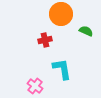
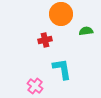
green semicircle: rotated 32 degrees counterclockwise
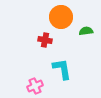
orange circle: moved 3 px down
red cross: rotated 24 degrees clockwise
pink cross: rotated 28 degrees clockwise
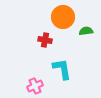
orange circle: moved 2 px right
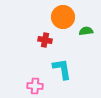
pink cross: rotated 28 degrees clockwise
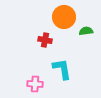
orange circle: moved 1 px right
pink cross: moved 2 px up
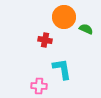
green semicircle: moved 2 px up; rotated 32 degrees clockwise
pink cross: moved 4 px right, 2 px down
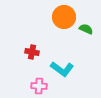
red cross: moved 13 px left, 12 px down
cyan L-shape: rotated 135 degrees clockwise
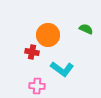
orange circle: moved 16 px left, 18 px down
pink cross: moved 2 px left
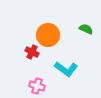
red cross: rotated 16 degrees clockwise
cyan L-shape: moved 4 px right
pink cross: rotated 14 degrees clockwise
